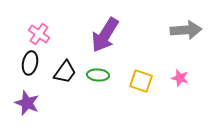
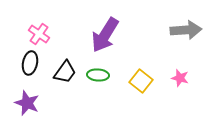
yellow square: rotated 20 degrees clockwise
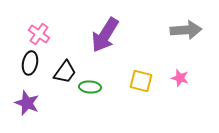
green ellipse: moved 8 px left, 12 px down
yellow square: rotated 25 degrees counterclockwise
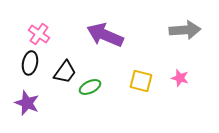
gray arrow: moved 1 px left
purple arrow: rotated 81 degrees clockwise
green ellipse: rotated 30 degrees counterclockwise
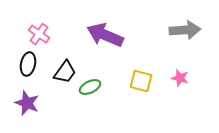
black ellipse: moved 2 px left, 1 px down
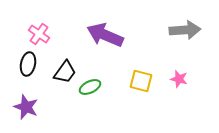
pink star: moved 1 px left, 1 px down
purple star: moved 1 px left, 4 px down
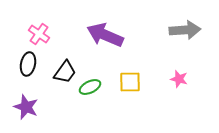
yellow square: moved 11 px left, 1 px down; rotated 15 degrees counterclockwise
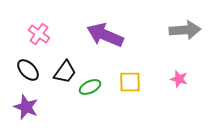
black ellipse: moved 6 px down; rotated 55 degrees counterclockwise
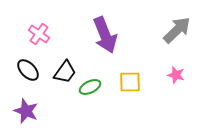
gray arrow: moved 8 px left; rotated 40 degrees counterclockwise
purple arrow: rotated 135 degrees counterclockwise
pink star: moved 3 px left, 4 px up
purple star: moved 4 px down
